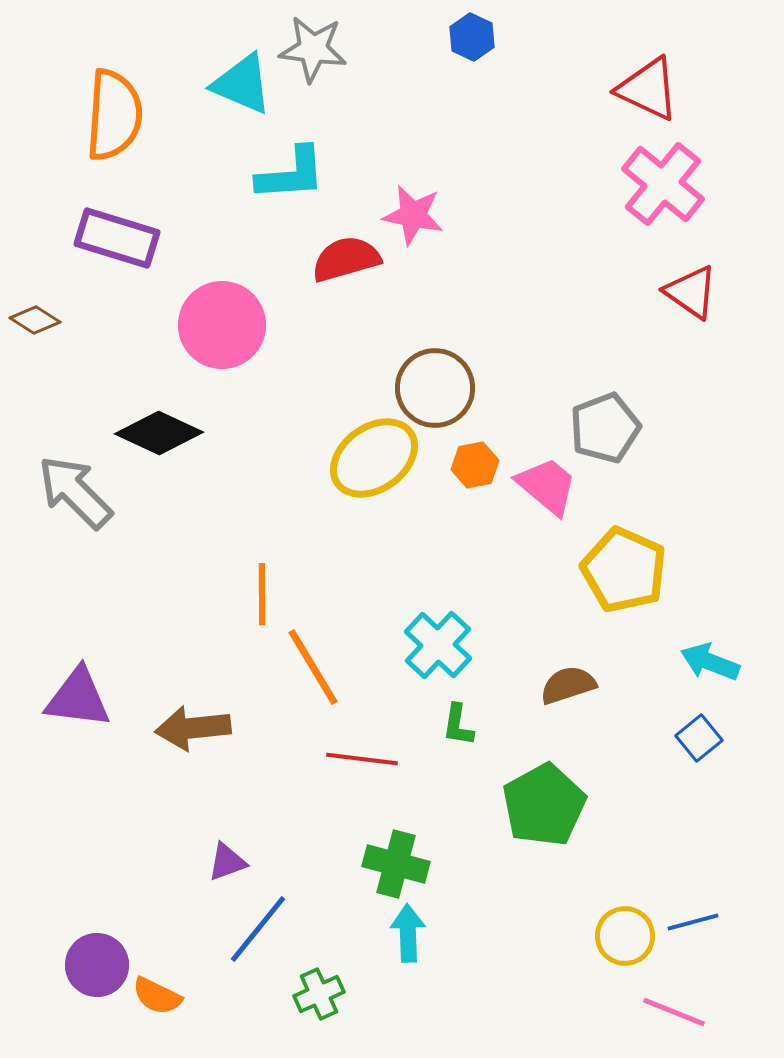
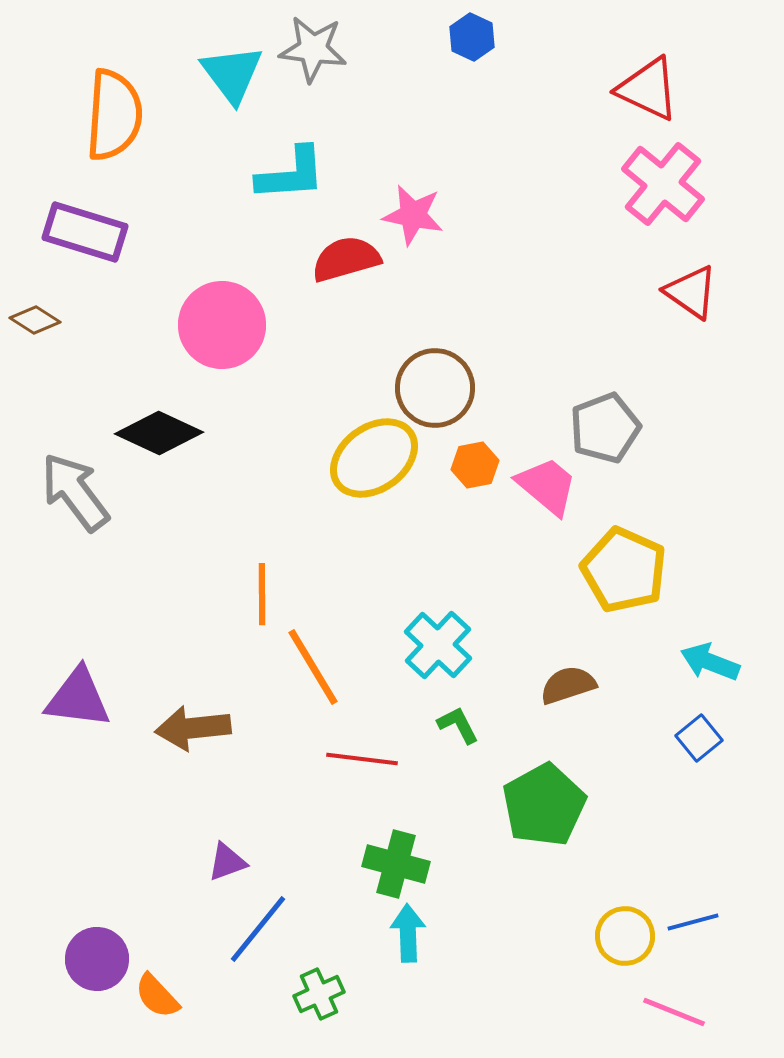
cyan triangle at (242, 84): moved 10 px left, 10 px up; rotated 30 degrees clockwise
purple rectangle at (117, 238): moved 32 px left, 6 px up
gray arrow at (75, 492): rotated 8 degrees clockwise
green L-shape at (458, 725): rotated 144 degrees clockwise
purple circle at (97, 965): moved 6 px up
orange semicircle at (157, 996): rotated 21 degrees clockwise
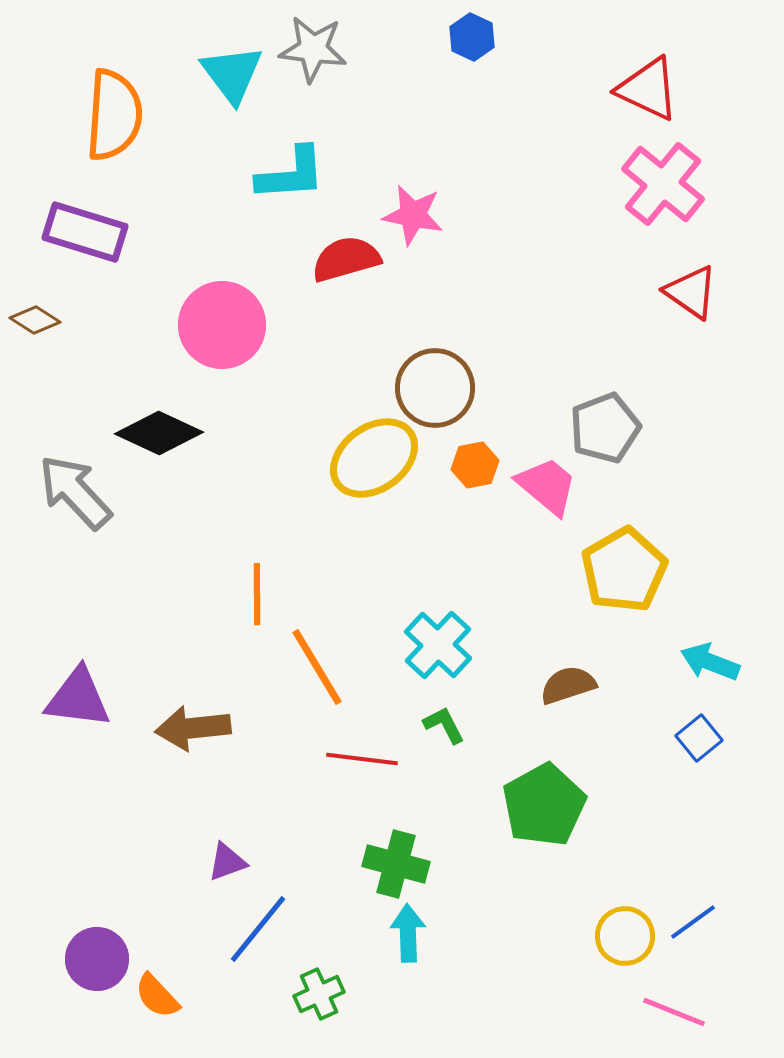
gray arrow at (75, 492): rotated 6 degrees counterclockwise
yellow pentagon at (624, 570): rotated 18 degrees clockwise
orange line at (262, 594): moved 5 px left
orange line at (313, 667): moved 4 px right
green L-shape at (458, 725): moved 14 px left
blue line at (693, 922): rotated 21 degrees counterclockwise
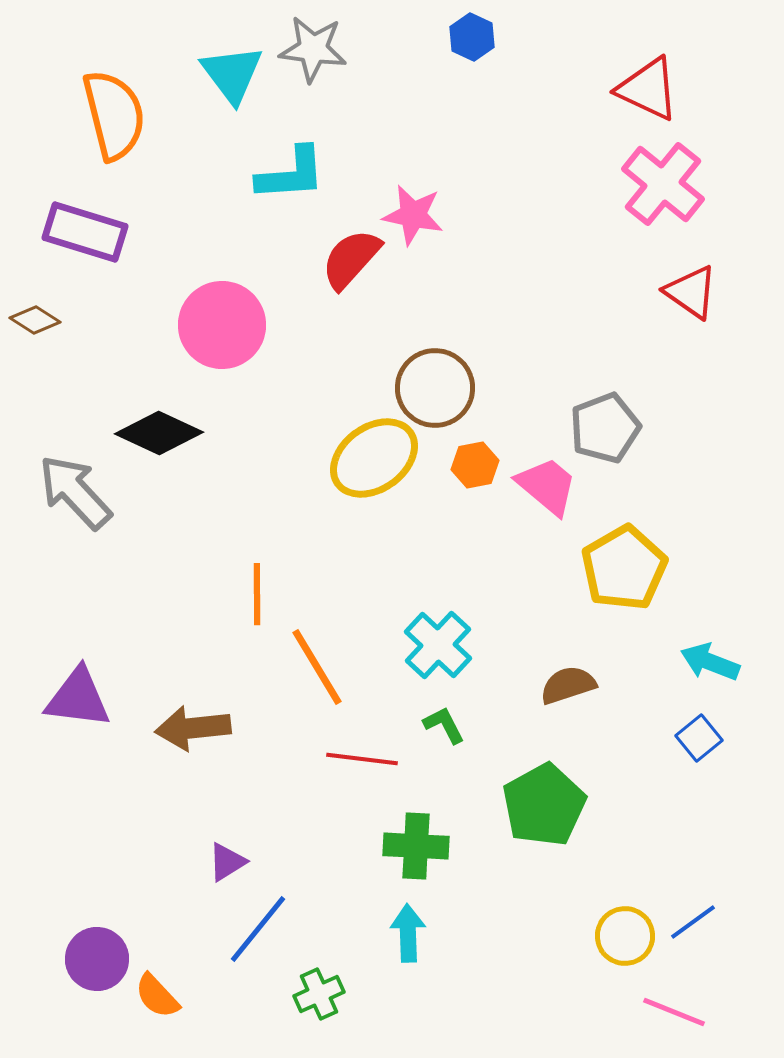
orange semicircle at (114, 115): rotated 18 degrees counterclockwise
red semicircle at (346, 259): moved 5 px right; rotated 32 degrees counterclockwise
yellow pentagon at (624, 570): moved 2 px up
purple triangle at (227, 862): rotated 12 degrees counterclockwise
green cross at (396, 864): moved 20 px right, 18 px up; rotated 12 degrees counterclockwise
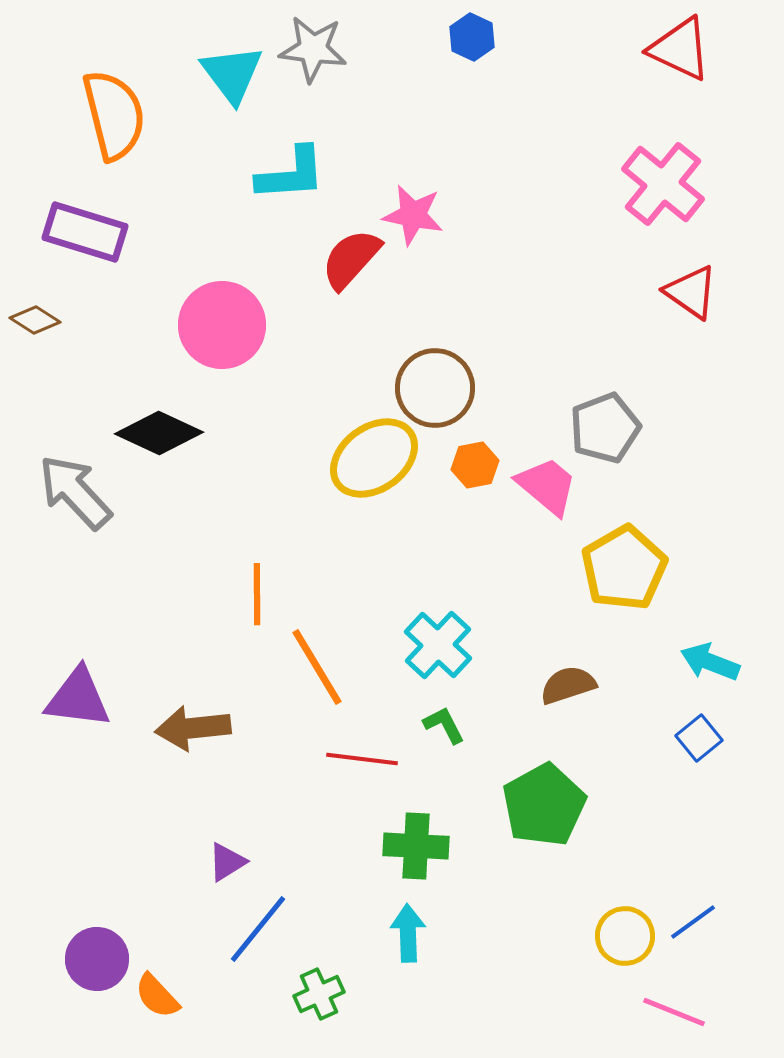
red triangle at (648, 89): moved 32 px right, 40 px up
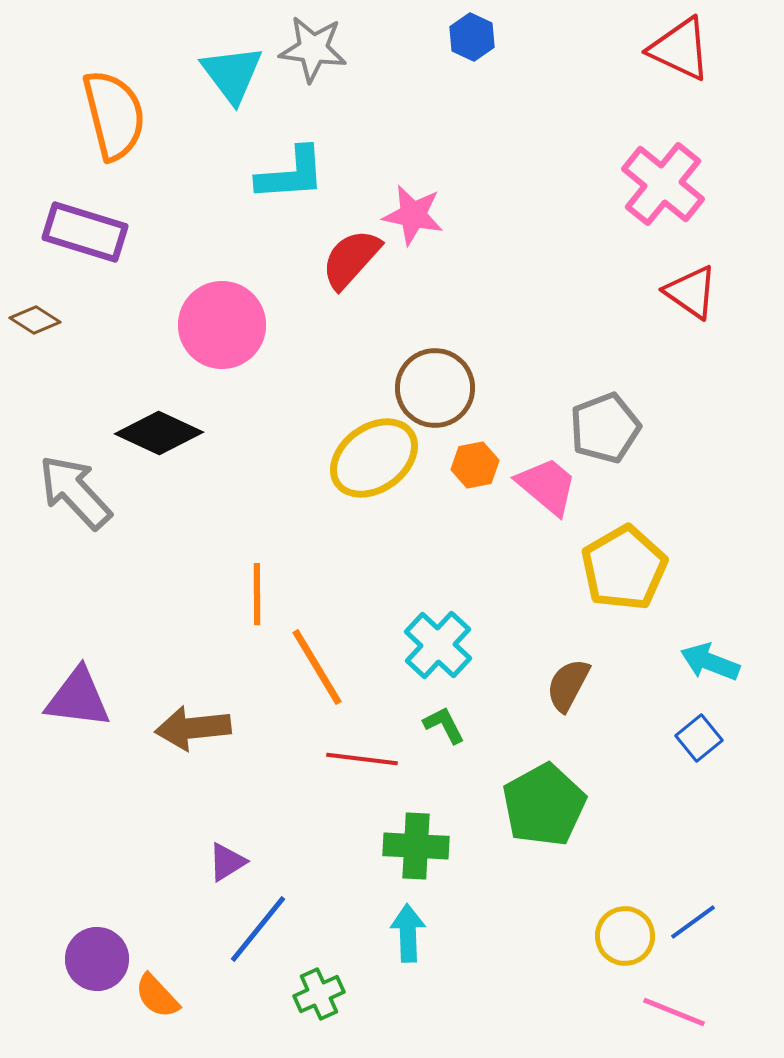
brown semicircle at (568, 685): rotated 44 degrees counterclockwise
